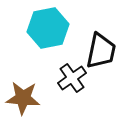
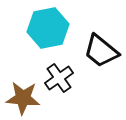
black trapezoid: rotated 117 degrees clockwise
black cross: moved 13 px left
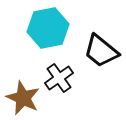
brown star: rotated 20 degrees clockwise
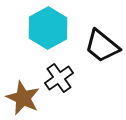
cyan hexagon: rotated 18 degrees counterclockwise
black trapezoid: moved 1 px right, 5 px up
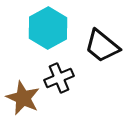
black cross: rotated 12 degrees clockwise
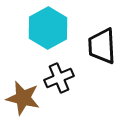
black trapezoid: rotated 48 degrees clockwise
brown star: rotated 12 degrees counterclockwise
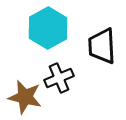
brown star: moved 2 px right, 1 px up
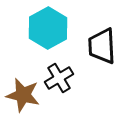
black cross: rotated 8 degrees counterclockwise
brown star: moved 2 px left, 2 px up
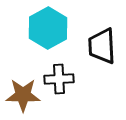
black cross: moved 1 px down; rotated 28 degrees clockwise
brown star: rotated 12 degrees counterclockwise
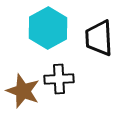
black trapezoid: moved 3 px left, 8 px up
brown star: moved 4 px up; rotated 20 degrees clockwise
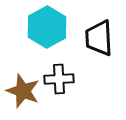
cyan hexagon: moved 1 px left, 1 px up
